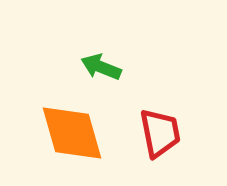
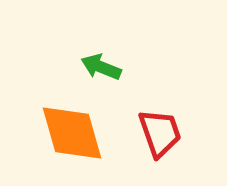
red trapezoid: rotated 8 degrees counterclockwise
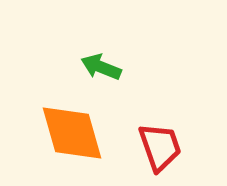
red trapezoid: moved 14 px down
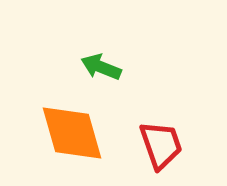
red trapezoid: moved 1 px right, 2 px up
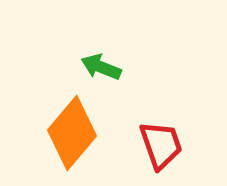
orange diamond: rotated 56 degrees clockwise
